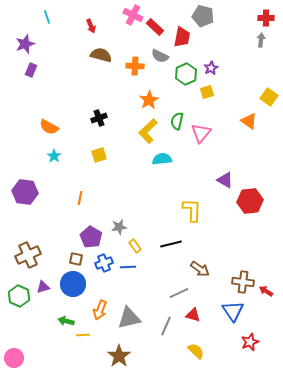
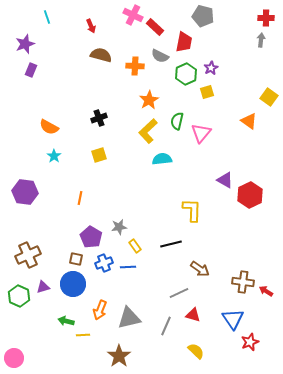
red trapezoid at (182, 37): moved 2 px right, 5 px down
red hexagon at (250, 201): moved 6 px up; rotated 20 degrees counterclockwise
blue triangle at (233, 311): moved 8 px down
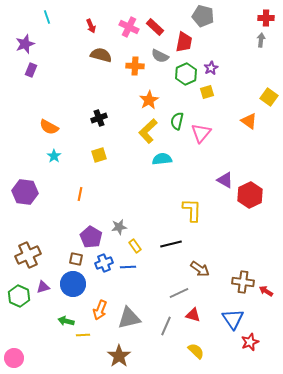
pink cross at (133, 15): moved 4 px left, 12 px down
orange line at (80, 198): moved 4 px up
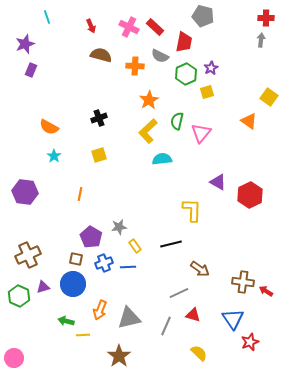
purple triangle at (225, 180): moved 7 px left, 2 px down
yellow semicircle at (196, 351): moved 3 px right, 2 px down
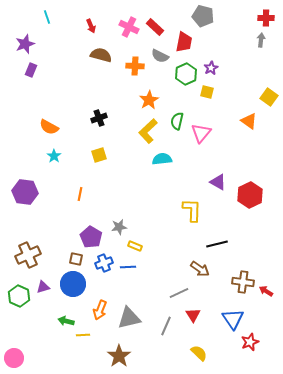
yellow square at (207, 92): rotated 32 degrees clockwise
black line at (171, 244): moved 46 px right
yellow rectangle at (135, 246): rotated 32 degrees counterclockwise
red triangle at (193, 315): rotated 42 degrees clockwise
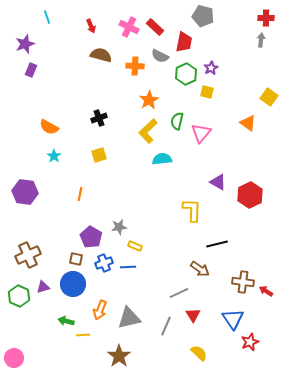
orange triangle at (249, 121): moved 1 px left, 2 px down
